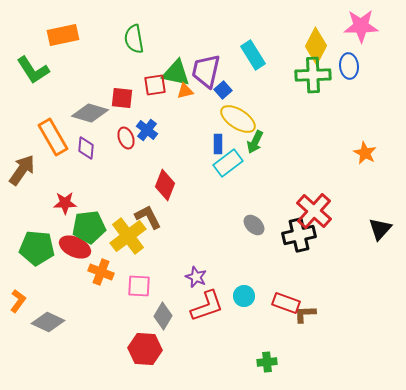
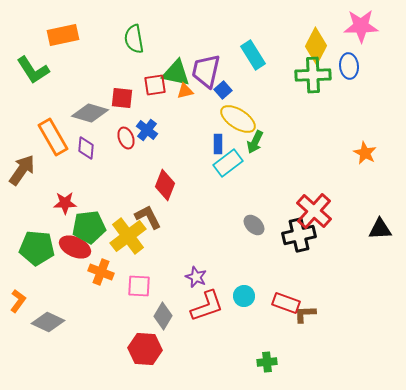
black triangle at (380, 229): rotated 45 degrees clockwise
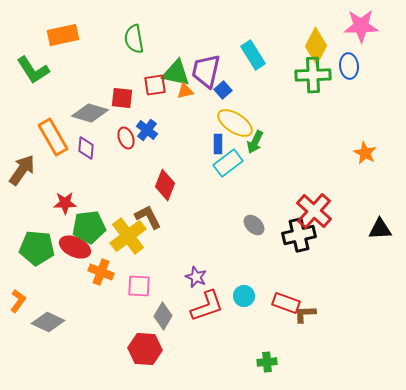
yellow ellipse at (238, 119): moved 3 px left, 4 px down
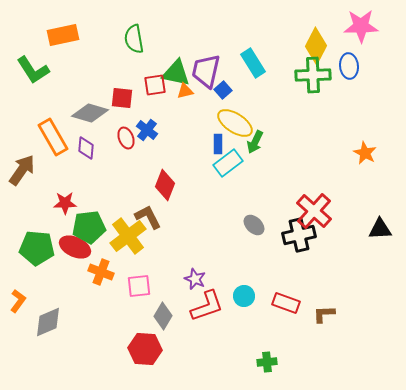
cyan rectangle at (253, 55): moved 8 px down
purple star at (196, 277): moved 1 px left, 2 px down
pink square at (139, 286): rotated 10 degrees counterclockwise
brown L-shape at (305, 314): moved 19 px right
gray diamond at (48, 322): rotated 48 degrees counterclockwise
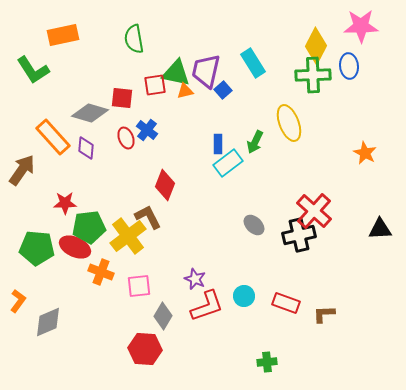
yellow ellipse at (235, 123): moved 54 px right; rotated 36 degrees clockwise
orange rectangle at (53, 137): rotated 12 degrees counterclockwise
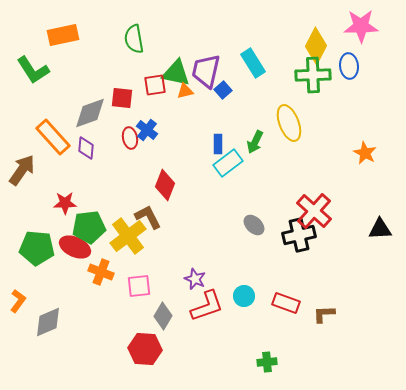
gray diamond at (90, 113): rotated 36 degrees counterclockwise
red ellipse at (126, 138): moved 4 px right; rotated 10 degrees clockwise
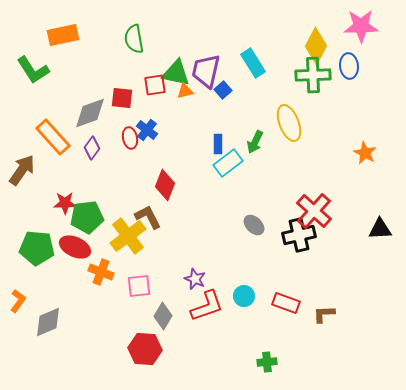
purple diamond at (86, 148): moved 6 px right; rotated 30 degrees clockwise
green pentagon at (89, 227): moved 2 px left, 10 px up
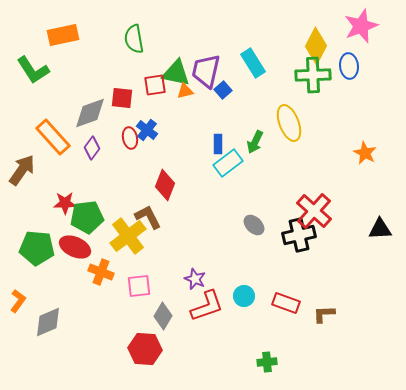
pink star at (361, 26): rotated 20 degrees counterclockwise
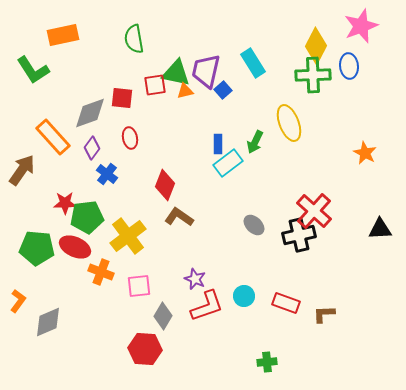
blue cross at (147, 130): moved 40 px left, 44 px down
brown L-shape at (148, 217): moved 31 px right; rotated 28 degrees counterclockwise
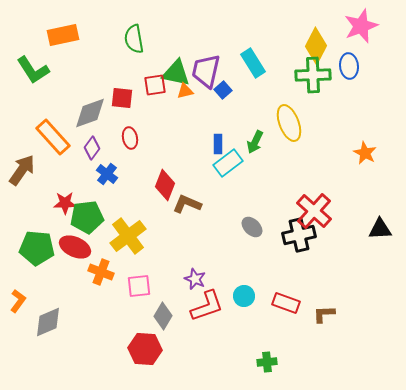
brown L-shape at (179, 217): moved 8 px right, 13 px up; rotated 12 degrees counterclockwise
gray ellipse at (254, 225): moved 2 px left, 2 px down
